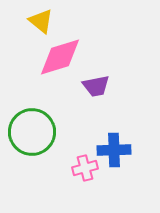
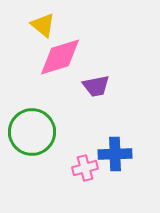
yellow triangle: moved 2 px right, 4 px down
blue cross: moved 1 px right, 4 px down
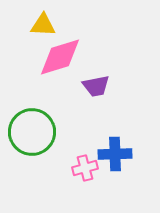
yellow triangle: rotated 36 degrees counterclockwise
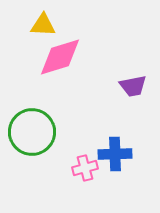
purple trapezoid: moved 37 px right
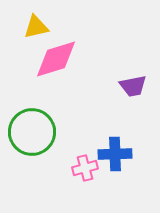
yellow triangle: moved 7 px left, 2 px down; rotated 16 degrees counterclockwise
pink diamond: moved 4 px left, 2 px down
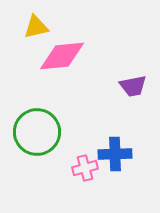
pink diamond: moved 6 px right, 3 px up; rotated 12 degrees clockwise
green circle: moved 5 px right
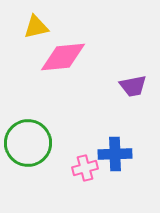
pink diamond: moved 1 px right, 1 px down
green circle: moved 9 px left, 11 px down
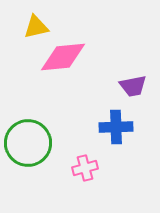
blue cross: moved 1 px right, 27 px up
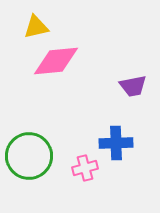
pink diamond: moved 7 px left, 4 px down
blue cross: moved 16 px down
green circle: moved 1 px right, 13 px down
